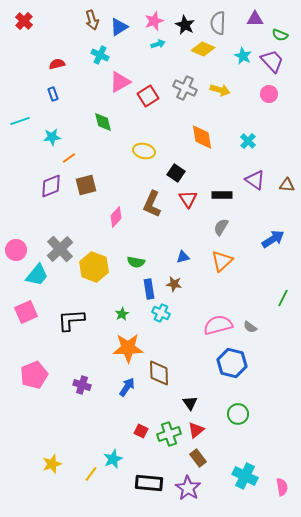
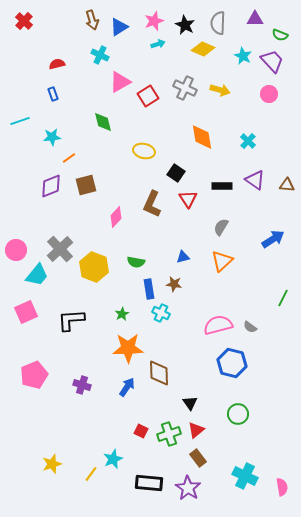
black rectangle at (222, 195): moved 9 px up
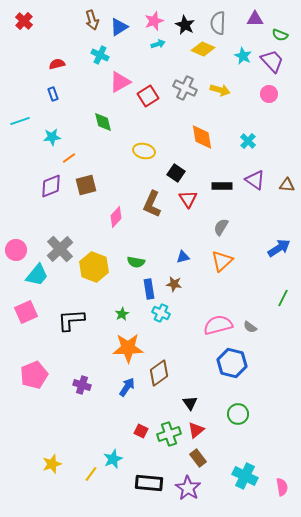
blue arrow at (273, 239): moved 6 px right, 9 px down
brown diamond at (159, 373): rotated 56 degrees clockwise
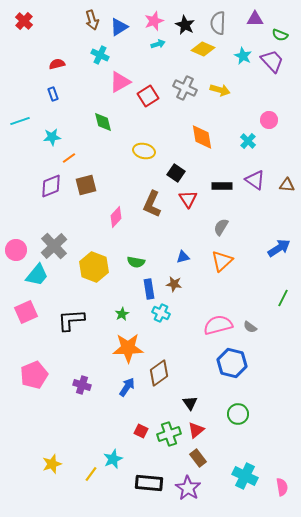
pink circle at (269, 94): moved 26 px down
gray cross at (60, 249): moved 6 px left, 3 px up
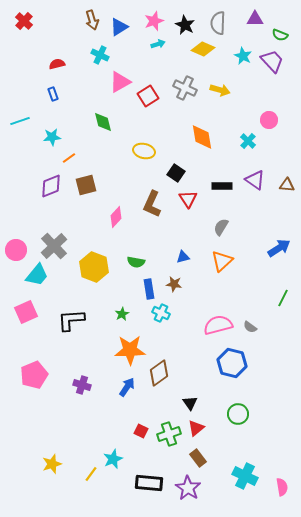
orange star at (128, 348): moved 2 px right, 2 px down
red triangle at (196, 430): moved 2 px up
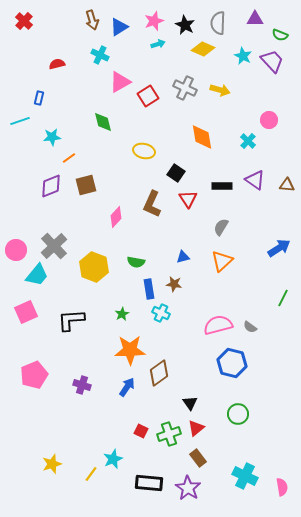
blue rectangle at (53, 94): moved 14 px left, 4 px down; rotated 32 degrees clockwise
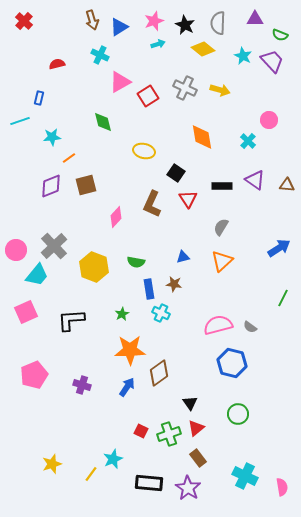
yellow diamond at (203, 49): rotated 15 degrees clockwise
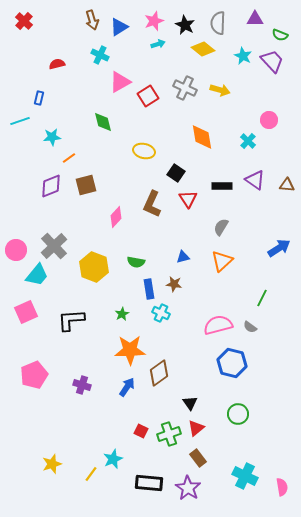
green line at (283, 298): moved 21 px left
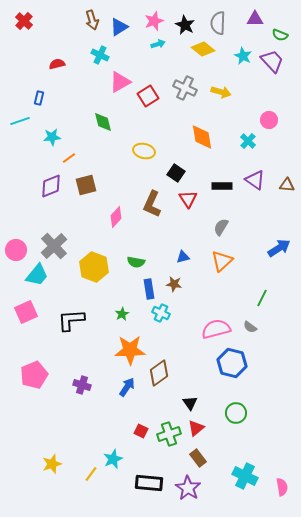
yellow arrow at (220, 90): moved 1 px right, 2 px down
pink semicircle at (218, 325): moved 2 px left, 4 px down
green circle at (238, 414): moved 2 px left, 1 px up
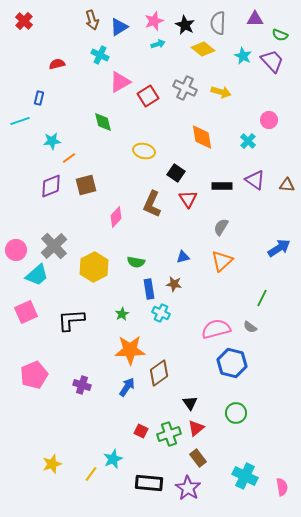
cyan star at (52, 137): moved 4 px down
yellow hexagon at (94, 267): rotated 12 degrees clockwise
cyan trapezoid at (37, 275): rotated 10 degrees clockwise
